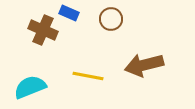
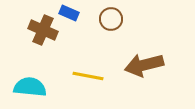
cyan semicircle: rotated 28 degrees clockwise
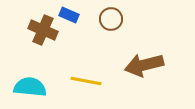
blue rectangle: moved 2 px down
yellow line: moved 2 px left, 5 px down
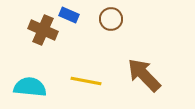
brown arrow: moved 10 px down; rotated 60 degrees clockwise
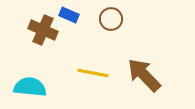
yellow line: moved 7 px right, 8 px up
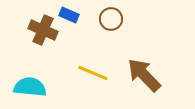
yellow line: rotated 12 degrees clockwise
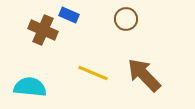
brown circle: moved 15 px right
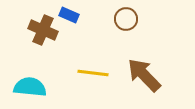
yellow line: rotated 16 degrees counterclockwise
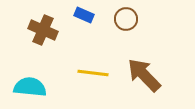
blue rectangle: moved 15 px right
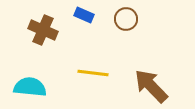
brown arrow: moved 7 px right, 11 px down
